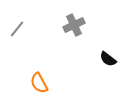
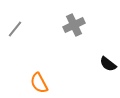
gray line: moved 2 px left
black semicircle: moved 5 px down
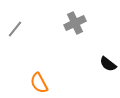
gray cross: moved 1 px right, 2 px up
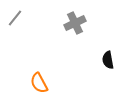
gray line: moved 11 px up
black semicircle: moved 4 px up; rotated 42 degrees clockwise
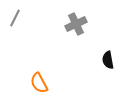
gray line: rotated 12 degrees counterclockwise
gray cross: moved 1 px right, 1 px down
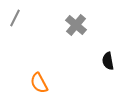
gray cross: moved 1 px down; rotated 25 degrees counterclockwise
black semicircle: moved 1 px down
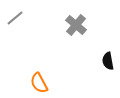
gray line: rotated 24 degrees clockwise
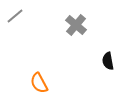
gray line: moved 2 px up
